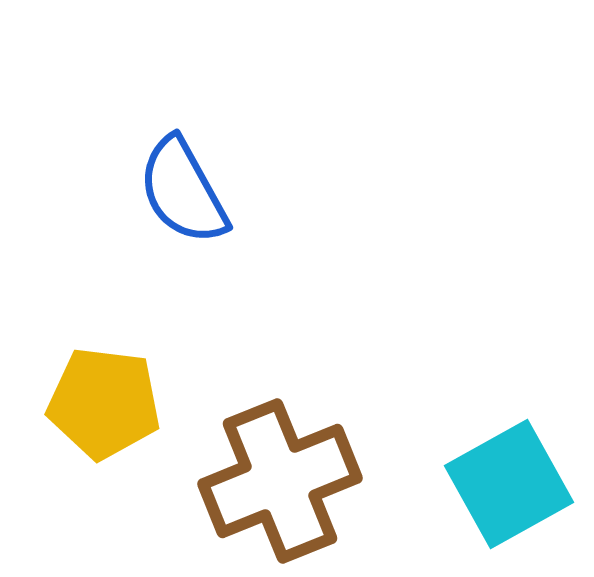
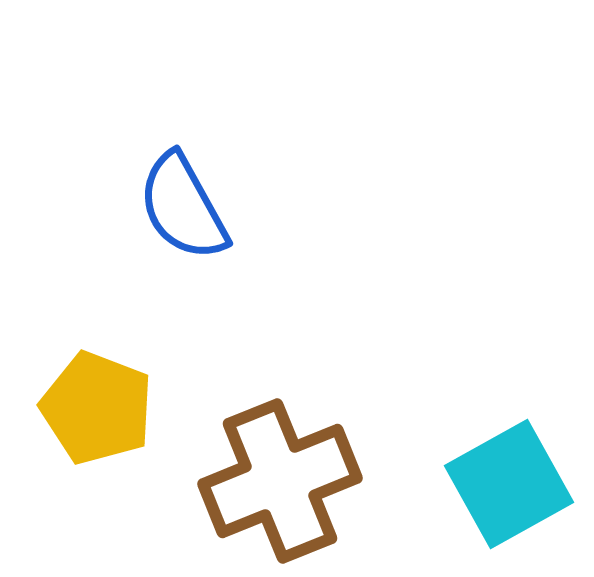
blue semicircle: moved 16 px down
yellow pentagon: moved 7 px left, 5 px down; rotated 14 degrees clockwise
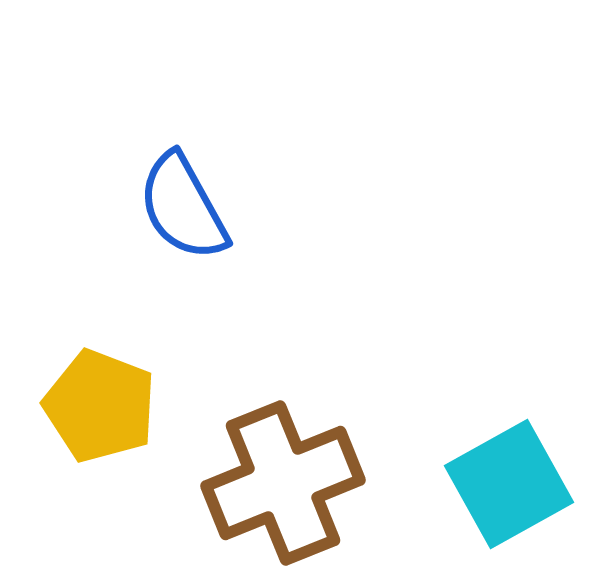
yellow pentagon: moved 3 px right, 2 px up
brown cross: moved 3 px right, 2 px down
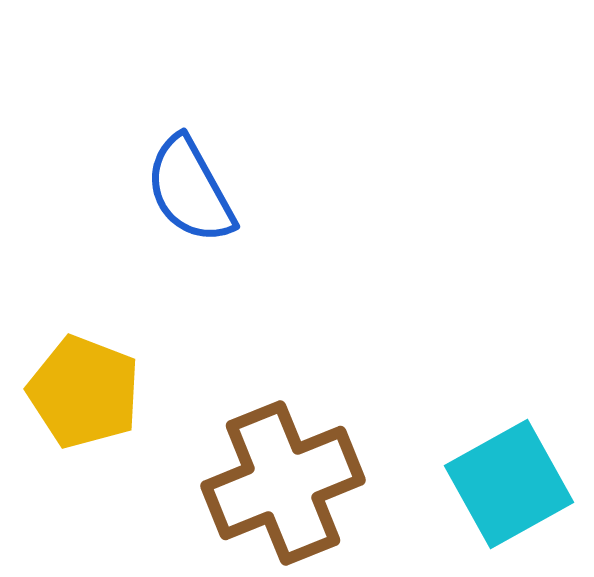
blue semicircle: moved 7 px right, 17 px up
yellow pentagon: moved 16 px left, 14 px up
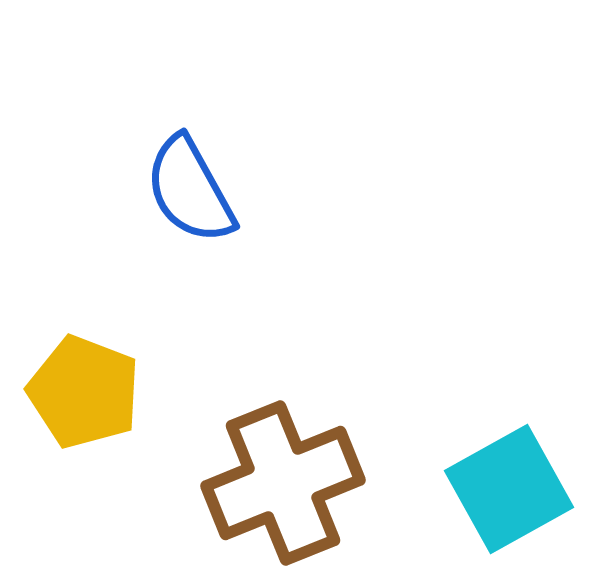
cyan square: moved 5 px down
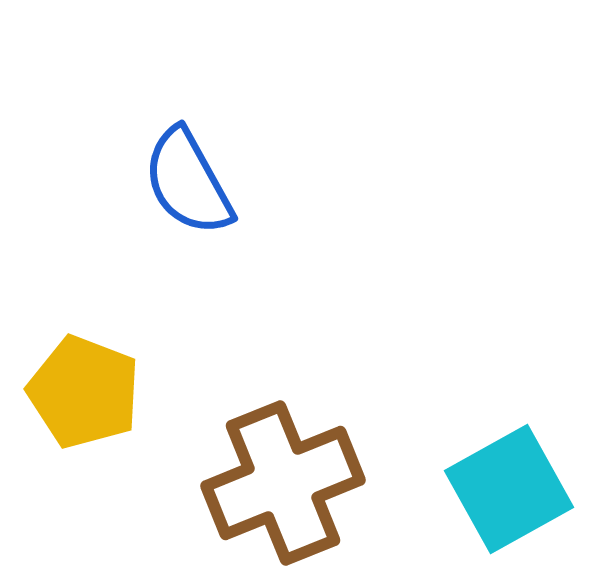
blue semicircle: moved 2 px left, 8 px up
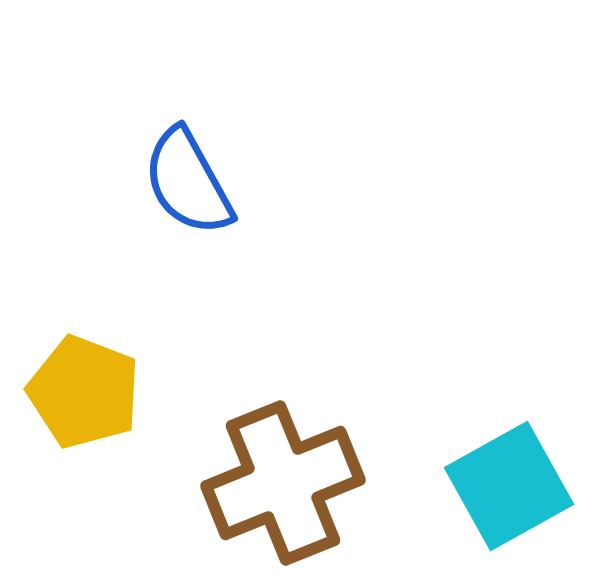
cyan square: moved 3 px up
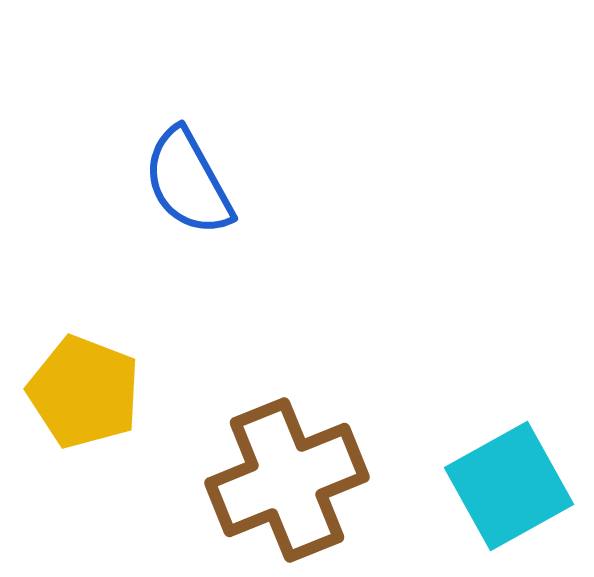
brown cross: moved 4 px right, 3 px up
